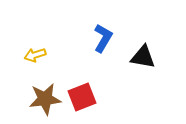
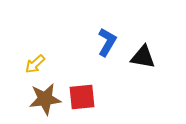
blue L-shape: moved 4 px right, 4 px down
yellow arrow: moved 9 px down; rotated 25 degrees counterclockwise
red square: rotated 16 degrees clockwise
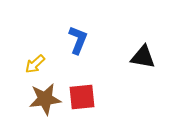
blue L-shape: moved 29 px left, 2 px up; rotated 8 degrees counterclockwise
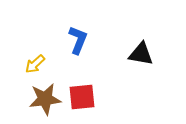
black triangle: moved 2 px left, 3 px up
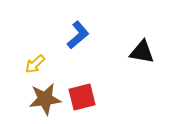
blue L-shape: moved 5 px up; rotated 28 degrees clockwise
black triangle: moved 1 px right, 2 px up
red square: rotated 8 degrees counterclockwise
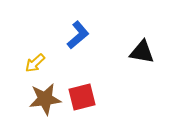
yellow arrow: moved 1 px up
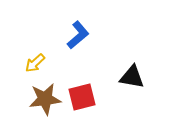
black triangle: moved 10 px left, 25 px down
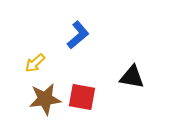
red square: rotated 24 degrees clockwise
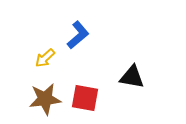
yellow arrow: moved 10 px right, 5 px up
red square: moved 3 px right, 1 px down
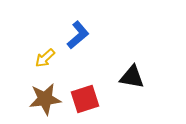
red square: moved 1 px down; rotated 28 degrees counterclockwise
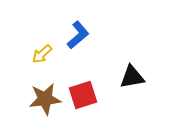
yellow arrow: moved 3 px left, 4 px up
black triangle: rotated 20 degrees counterclockwise
red square: moved 2 px left, 4 px up
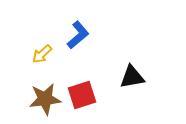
red square: moved 1 px left
